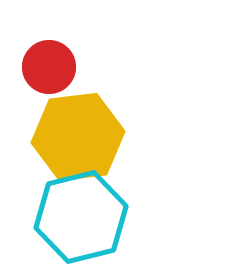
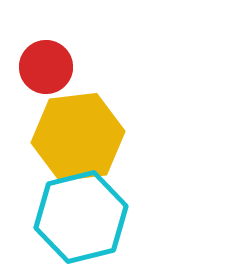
red circle: moved 3 px left
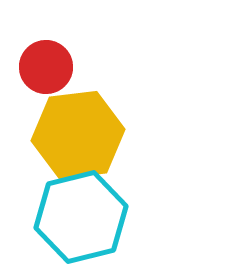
yellow hexagon: moved 2 px up
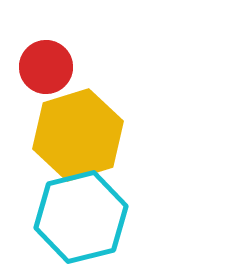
yellow hexagon: rotated 10 degrees counterclockwise
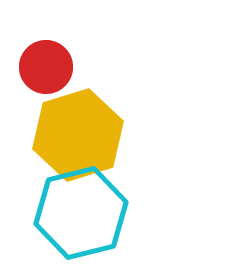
cyan hexagon: moved 4 px up
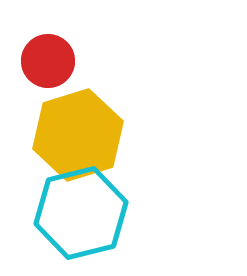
red circle: moved 2 px right, 6 px up
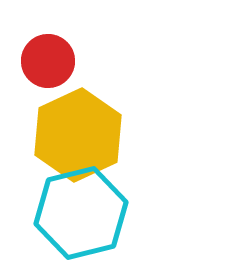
yellow hexagon: rotated 8 degrees counterclockwise
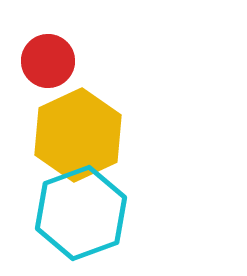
cyan hexagon: rotated 6 degrees counterclockwise
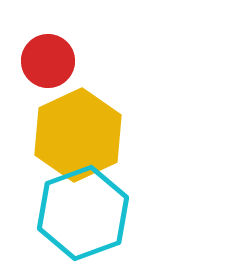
cyan hexagon: moved 2 px right
